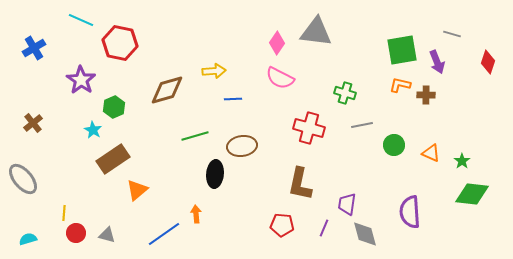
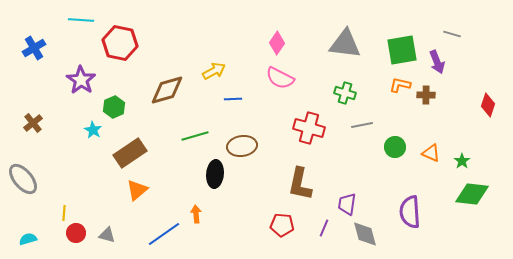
cyan line at (81, 20): rotated 20 degrees counterclockwise
gray triangle at (316, 32): moved 29 px right, 12 px down
red diamond at (488, 62): moved 43 px down
yellow arrow at (214, 71): rotated 25 degrees counterclockwise
green circle at (394, 145): moved 1 px right, 2 px down
brown rectangle at (113, 159): moved 17 px right, 6 px up
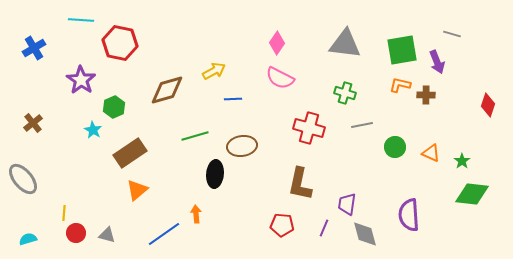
purple semicircle at (410, 212): moved 1 px left, 3 px down
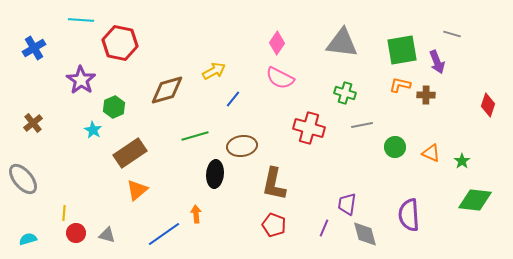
gray triangle at (345, 44): moved 3 px left, 1 px up
blue line at (233, 99): rotated 48 degrees counterclockwise
brown L-shape at (300, 184): moved 26 px left
green diamond at (472, 194): moved 3 px right, 6 px down
red pentagon at (282, 225): moved 8 px left; rotated 15 degrees clockwise
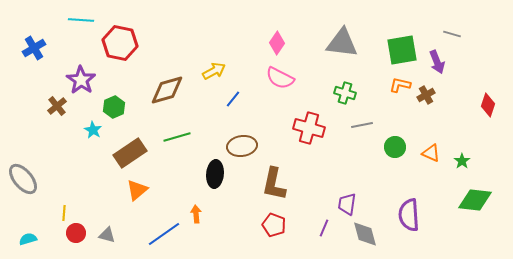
brown cross at (426, 95): rotated 30 degrees counterclockwise
brown cross at (33, 123): moved 24 px right, 17 px up
green line at (195, 136): moved 18 px left, 1 px down
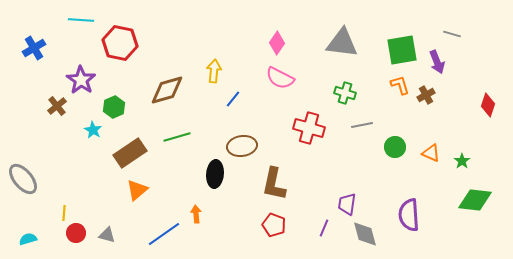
yellow arrow at (214, 71): rotated 55 degrees counterclockwise
orange L-shape at (400, 85): rotated 60 degrees clockwise
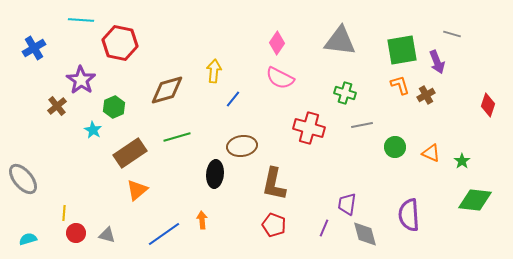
gray triangle at (342, 43): moved 2 px left, 2 px up
orange arrow at (196, 214): moved 6 px right, 6 px down
